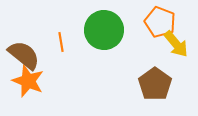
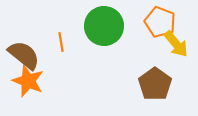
green circle: moved 4 px up
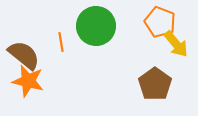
green circle: moved 8 px left
orange star: rotated 8 degrees counterclockwise
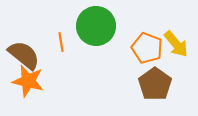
orange pentagon: moved 13 px left, 26 px down
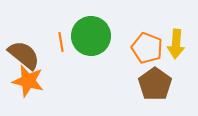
green circle: moved 5 px left, 10 px down
yellow arrow: rotated 44 degrees clockwise
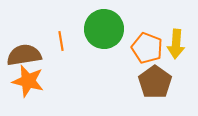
green circle: moved 13 px right, 7 px up
orange line: moved 1 px up
brown semicircle: rotated 48 degrees counterclockwise
brown pentagon: moved 2 px up
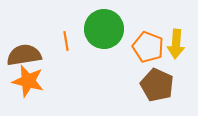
orange line: moved 5 px right
orange pentagon: moved 1 px right, 1 px up
brown pentagon: moved 2 px right, 3 px down; rotated 12 degrees counterclockwise
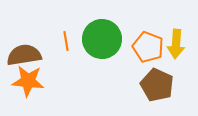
green circle: moved 2 px left, 10 px down
orange star: rotated 8 degrees counterclockwise
